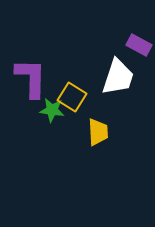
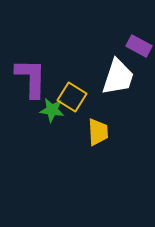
purple rectangle: moved 1 px down
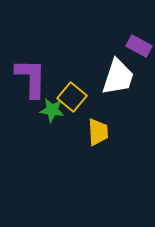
yellow square: rotated 8 degrees clockwise
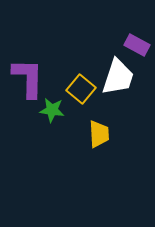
purple rectangle: moved 2 px left, 1 px up
purple L-shape: moved 3 px left
yellow square: moved 9 px right, 8 px up
yellow trapezoid: moved 1 px right, 2 px down
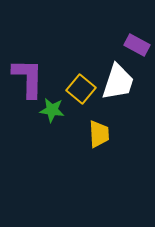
white trapezoid: moved 5 px down
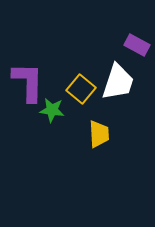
purple L-shape: moved 4 px down
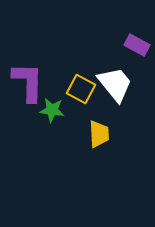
white trapezoid: moved 3 px left, 2 px down; rotated 57 degrees counterclockwise
yellow square: rotated 12 degrees counterclockwise
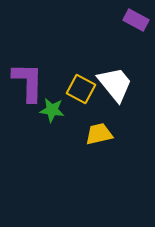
purple rectangle: moved 1 px left, 25 px up
yellow trapezoid: rotated 100 degrees counterclockwise
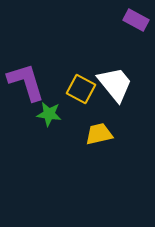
purple L-shape: moved 2 px left; rotated 18 degrees counterclockwise
green star: moved 3 px left, 4 px down
